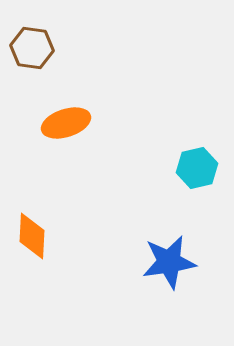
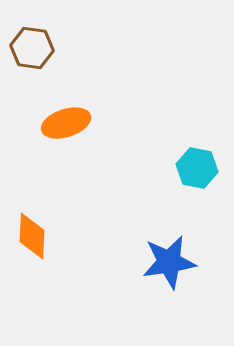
cyan hexagon: rotated 24 degrees clockwise
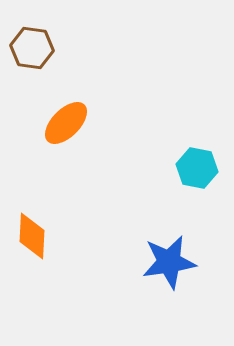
orange ellipse: rotated 27 degrees counterclockwise
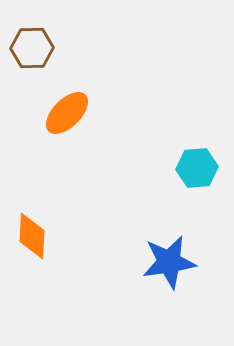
brown hexagon: rotated 9 degrees counterclockwise
orange ellipse: moved 1 px right, 10 px up
cyan hexagon: rotated 15 degrees counterclockwise
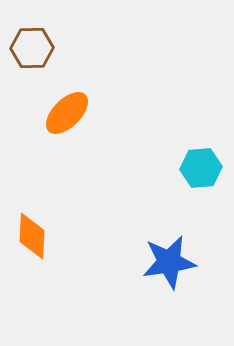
cyan hexagon: moved 4 px right
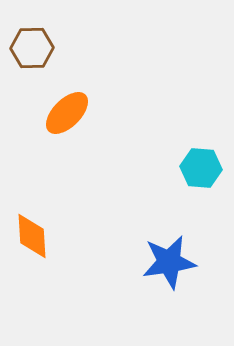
cyan hexagon: rotated 9 degrees clockwise
orange diamond: rotated 6 degrees counterclockwise
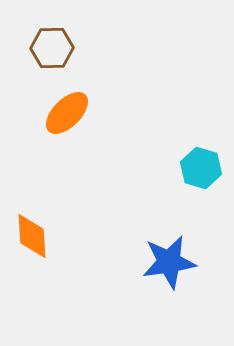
brown hexagon: moved 20 px right
cyan hexagon: rotated 12 degrees clockwise
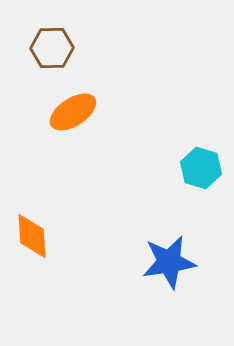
orange ellipse: moved 6 px right, 1 px up; rotated 12 degrees clockwise
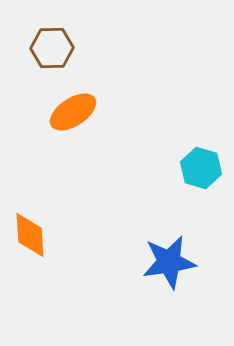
orange diamond: moved 2 px left, 1 px up
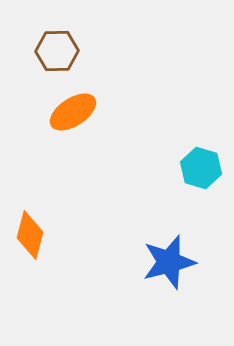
brown hexagon: moved 5 px right, 3 px down
orange diamond: rotated 18 degrees clockwise
blue star: rotated 6 degrees counterclockwise
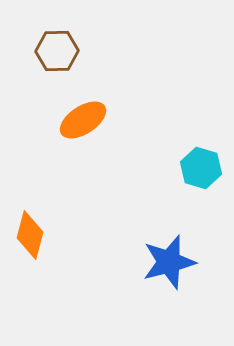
orange ellipse: moved 10 px right, 8 px down
